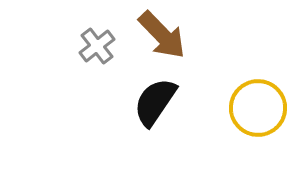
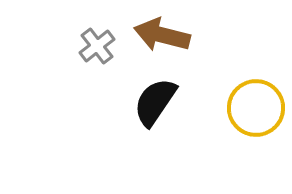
brown arrow: rotated 148 degrees clockwise
yellow circle: moved 2 px left
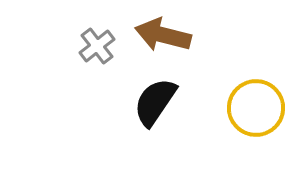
brown arrow: moved 1 px right
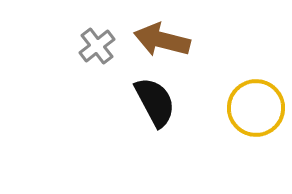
brown arrow: moved 1 px left, 5 px down
black semicircle: rotated 118 degrees clockwise
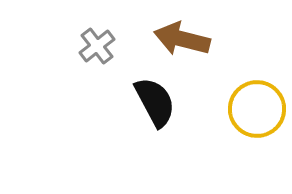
brown arrow: moved 20 px right, 1 px up
yellow circle: moved 1 px right, 1 px down
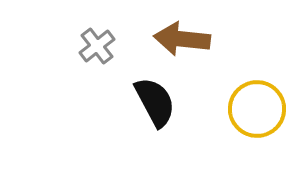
brown arrow: rotated 8 degrees counterclockwise
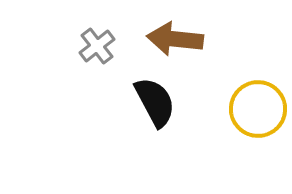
brown arrow: moved 7 px left
yellow circle: moved 1 px right
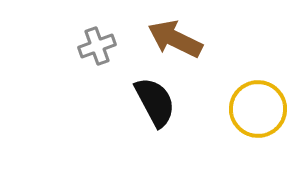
brown arrow: rotated 20 degrees clockwise
gray cross: rotated 18 degrees clockwise
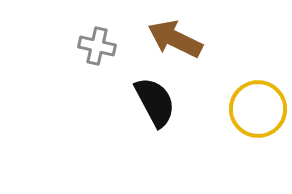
gray cross: rotated 33 degrees clockwise
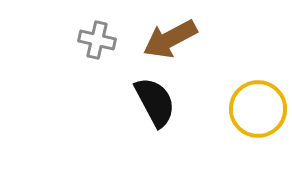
brown arrow: moved 5 px left; rotated 54 degrees counterclockwise
gray cross: moved 6 px up
